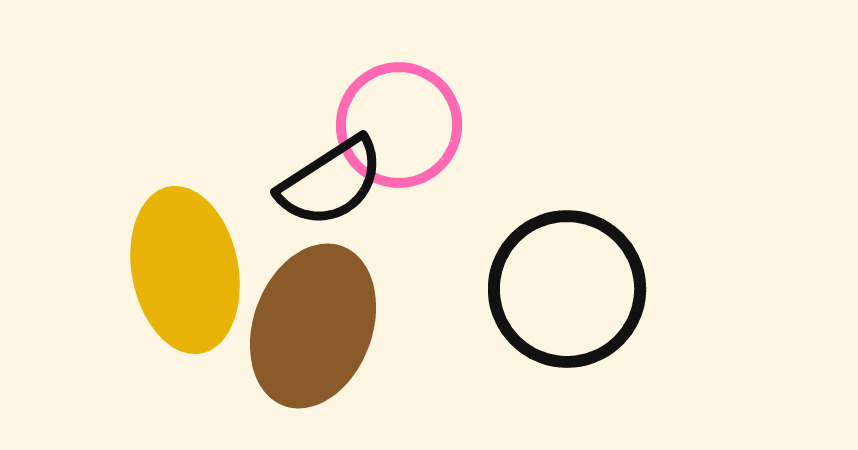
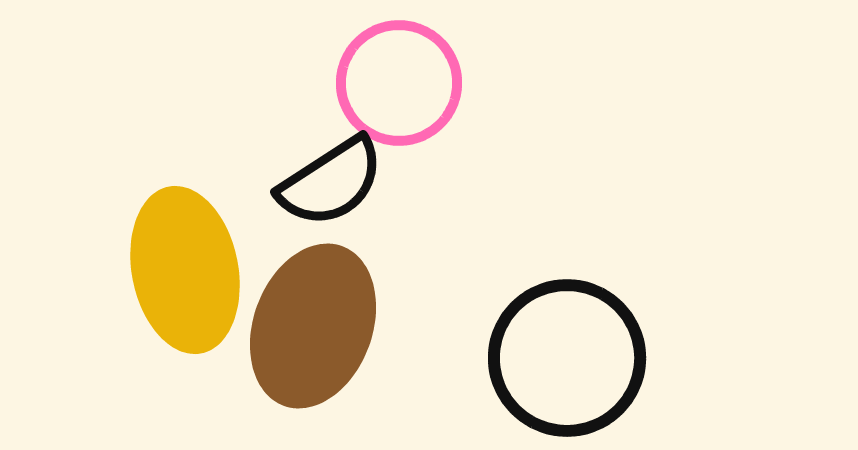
pink circle: moved 42 px up
black circle: moved 69 px down
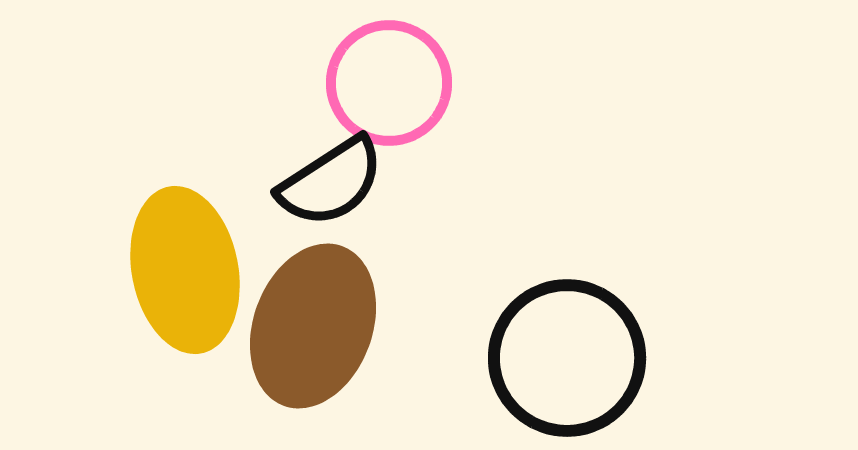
pink circle: moved 10 px left
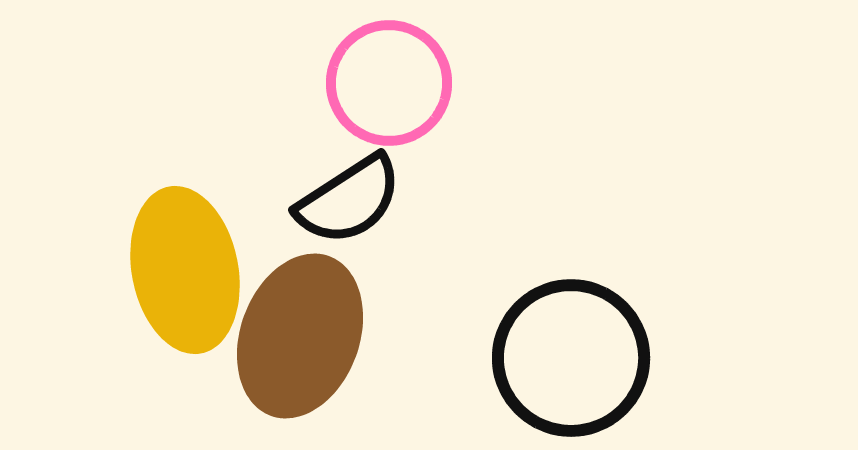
black semicircle: moved 18 px right, 18 px down
brown ellipse: moved 13 px left, 10 px down
black circle: moved 4 px right
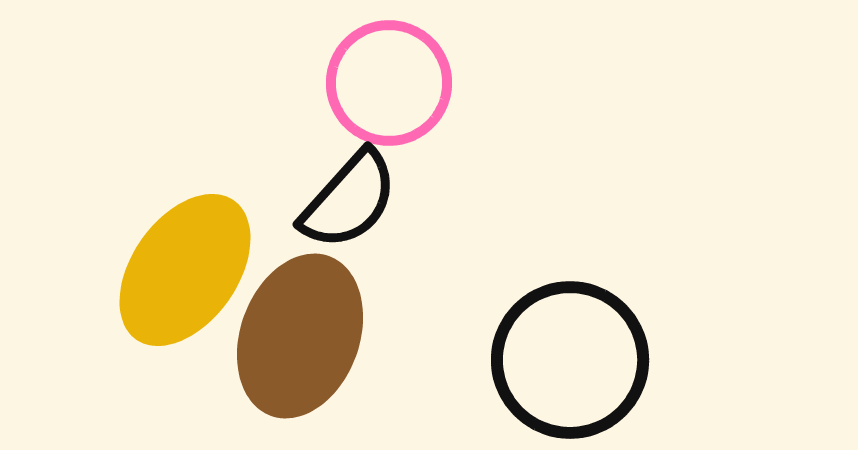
black semicircle: rotated 15 degrees counterclockwise
yellow ellipse: rotated 46 degrees clockwise
black circle: moved 1 px left, 2 px down
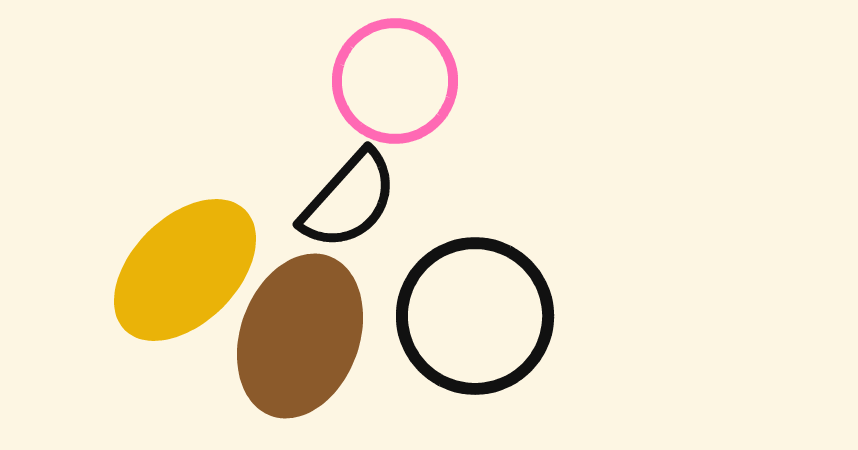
pink circle: moved 6 px right, 2 px up
yellow ellipse: rotated 10 degrees clockwise
black circle: moved 95 px left, 44 px up
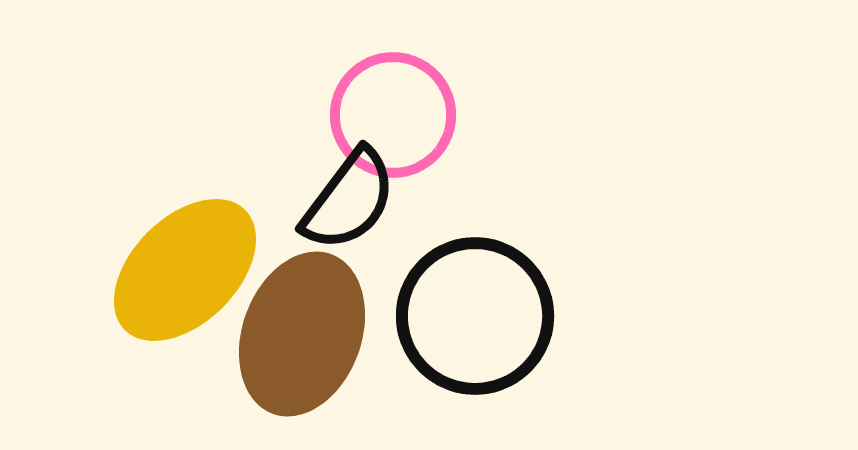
pink circle: moved 2 px left, 34 px down
black semicircle: rotated 5 degrees counterclockwise
brown ellipse: moved 2 px right, 2 px up
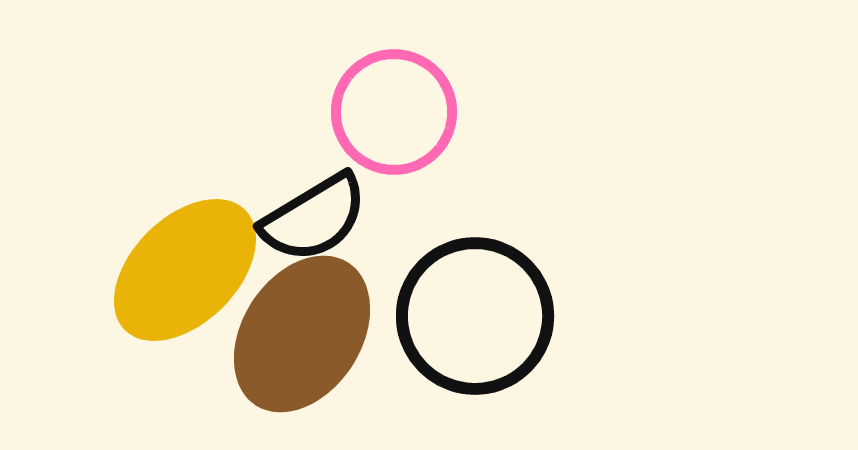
pink circle: moved 1 px right, 3 px up
black semicircle: moved 35 px left, 18 px down; rotated 22 degrees clockwise
brown ellipse: rotated 13 degrees clockwise
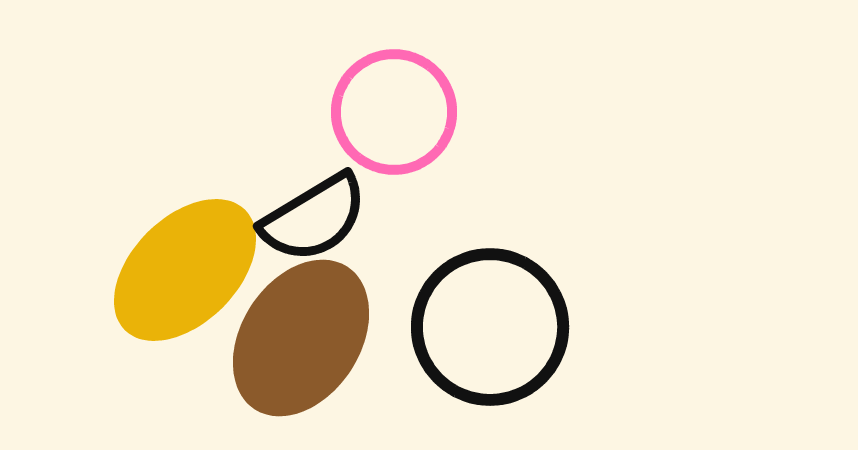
black circle: moved 15 px right, 11 px down
brown ellipse: moved 1 px left, 4 px down
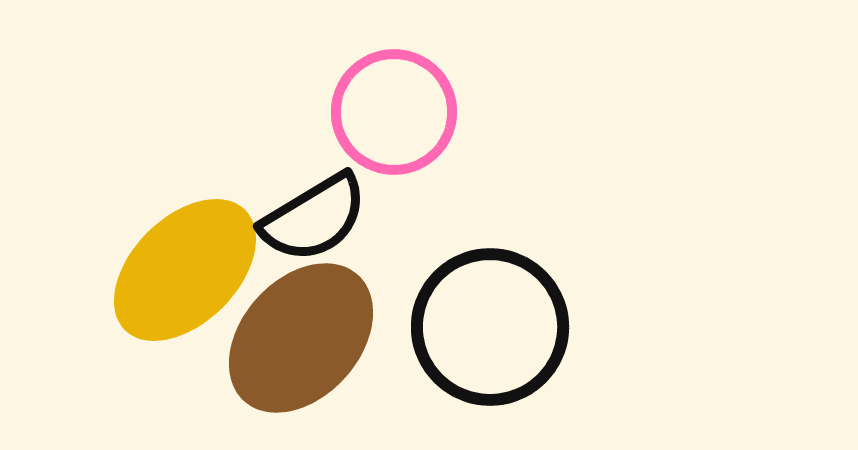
brown ellipse: rotated 9 degrees clockwise
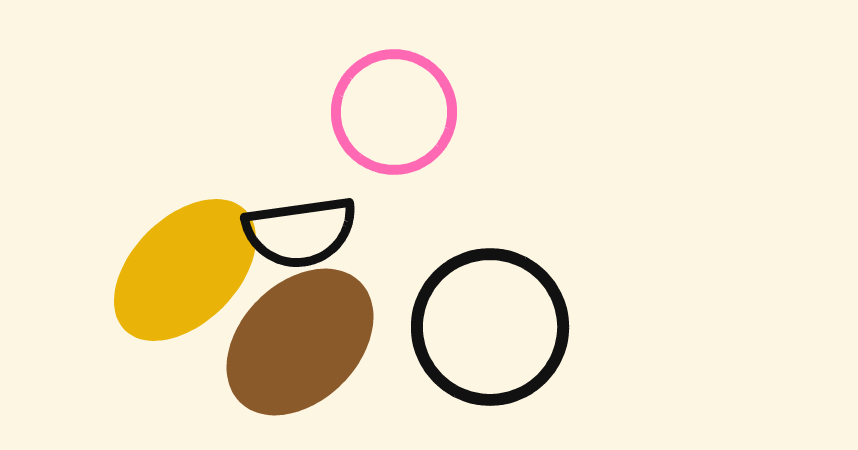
black semicircle: moved 14 px left, 14 px down; rotated 23 degrees clockwise
brown ellipse: moved 1 px left, 4 px down; rotated 3 degrees clockwise
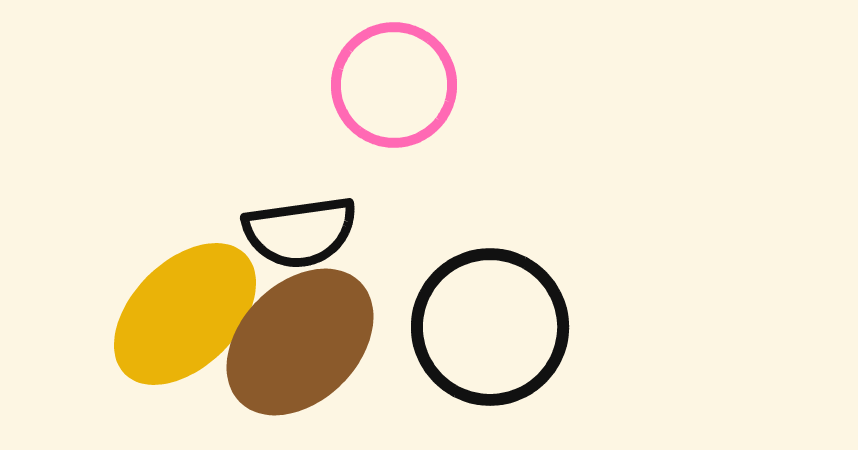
pink circle: moved 27 px up
yellow ellipse: moved 44 px down
